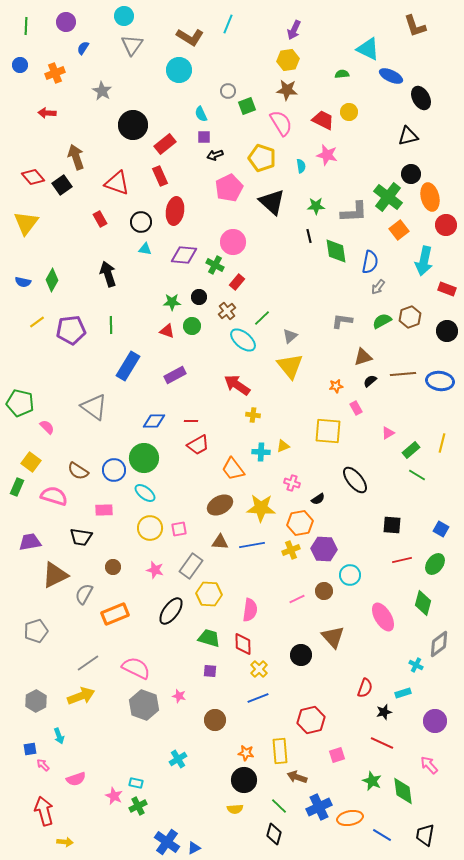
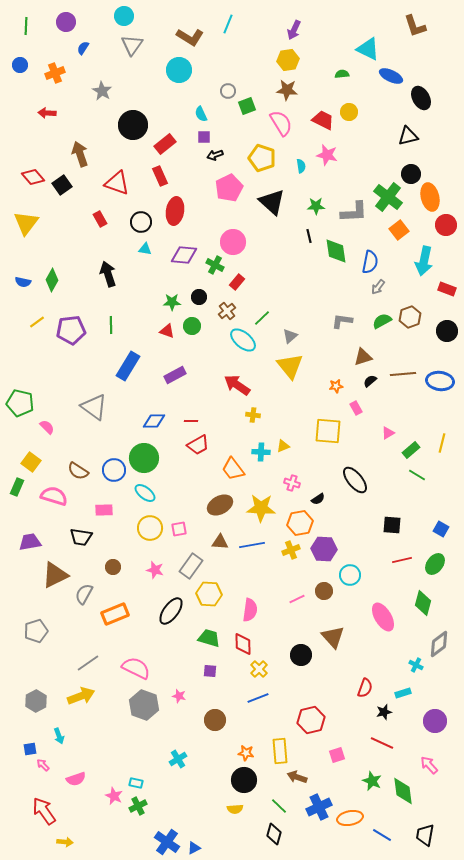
brown arrow at (76, 157): moved 4 px right, 3 px up
red arrow at (44, 811): rotated 20 degrees counterclockwise
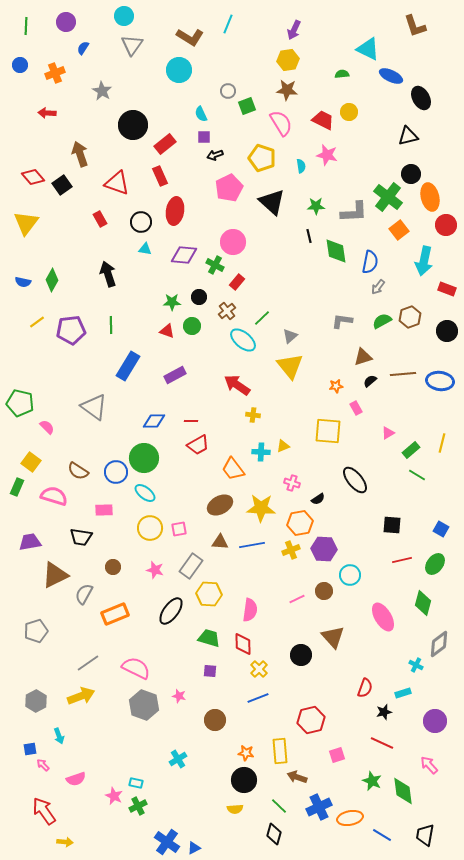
blue circle at (114, 470): moved 2 px right, 2 px down
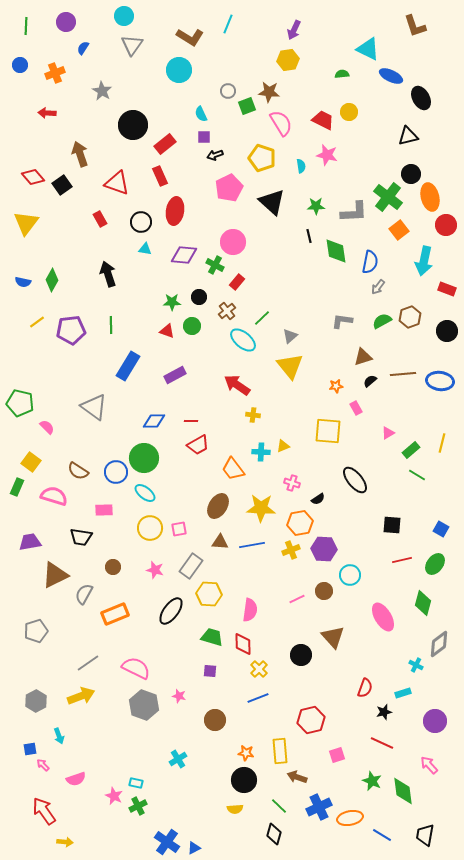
brown star at (287, 90): moved 18 px left, 2 px down
brown ellipse at (220, 505): moved 2 px left, 1 px down; rotated 30 degrees counterclockwise
green trapezoid at (209, 638): moved 3 px right, 1 px up
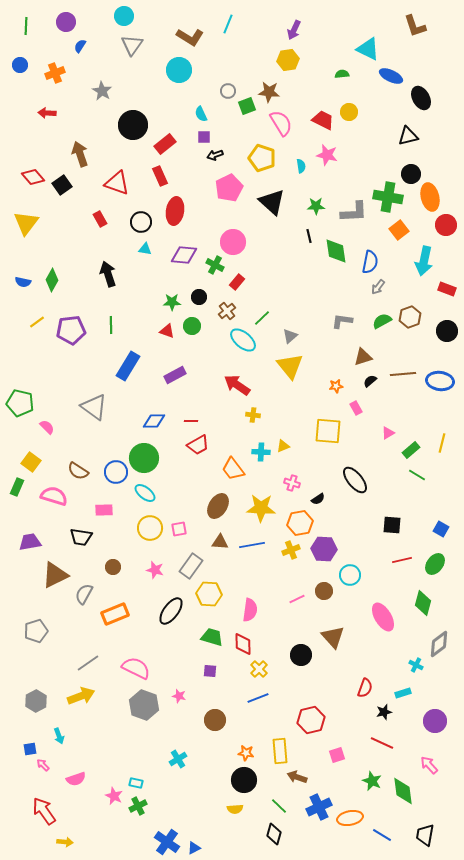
blue semicircle at (83, 48): moved 3 px left, 2 px up
green cross at (388, 197): rotated 28 degrees counterclockwise
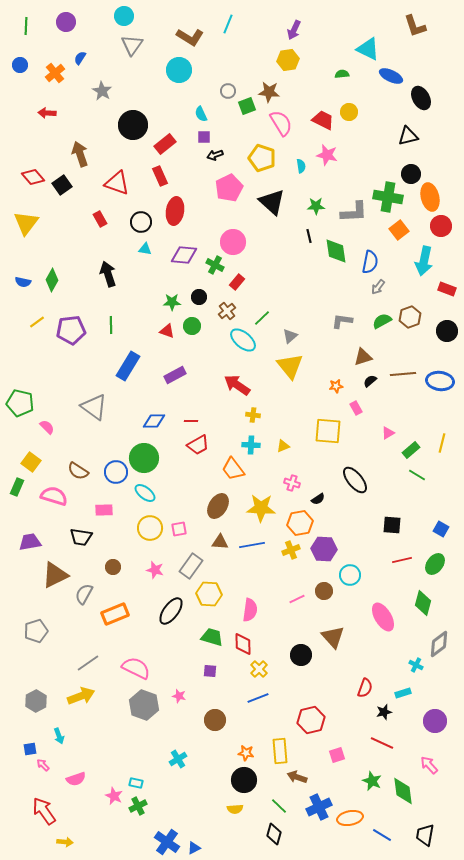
blue semicircle at (80, 46): moved 12 px down
orange cross at (55, 73): rotated 18 degrees counterclockwise
red circle at (446, 225): moved 5 px left, 1 px down
cyan cross at (261, 452): moved 10 px left, 7 px up
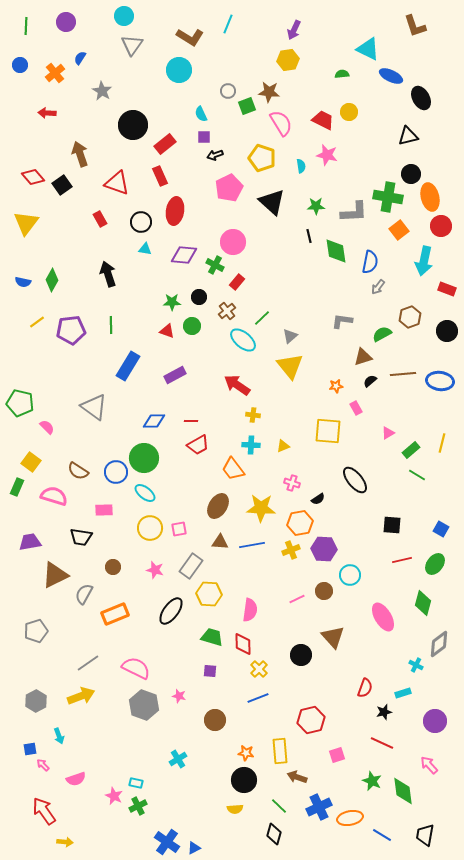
green semicircle at (382, 321): moved 13 px down
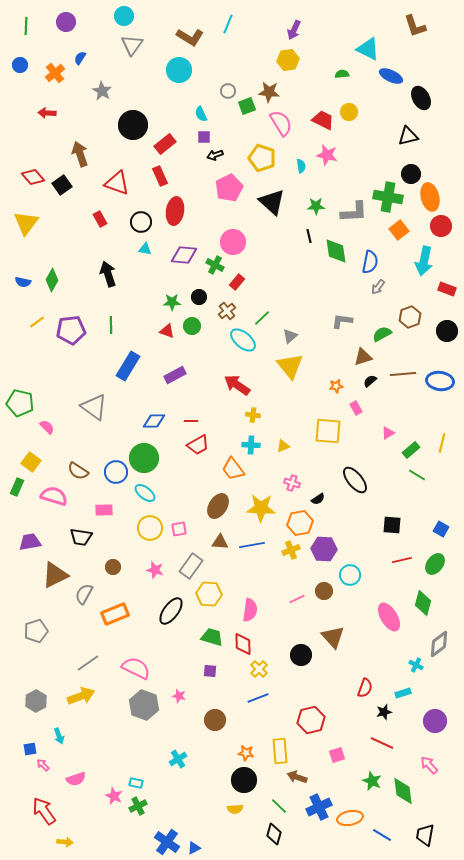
pink ellipse at (383, 617): moved 6 px right
